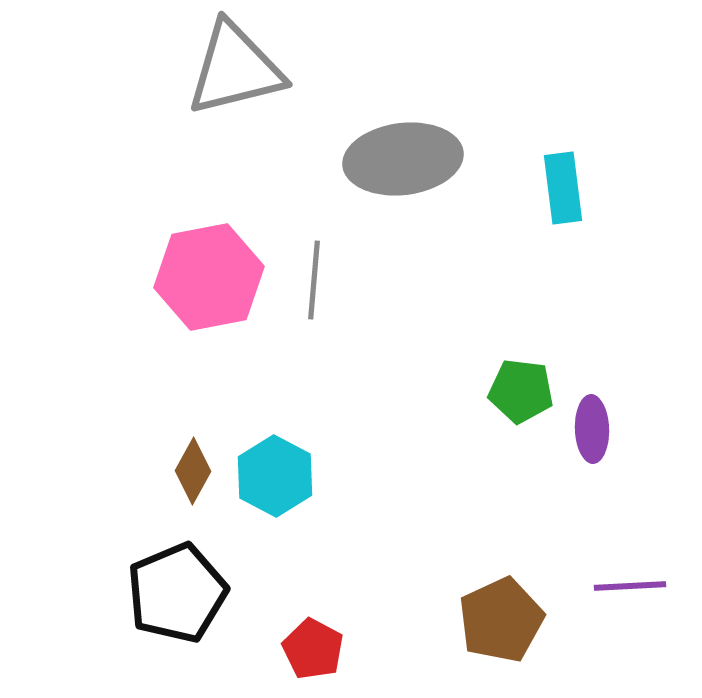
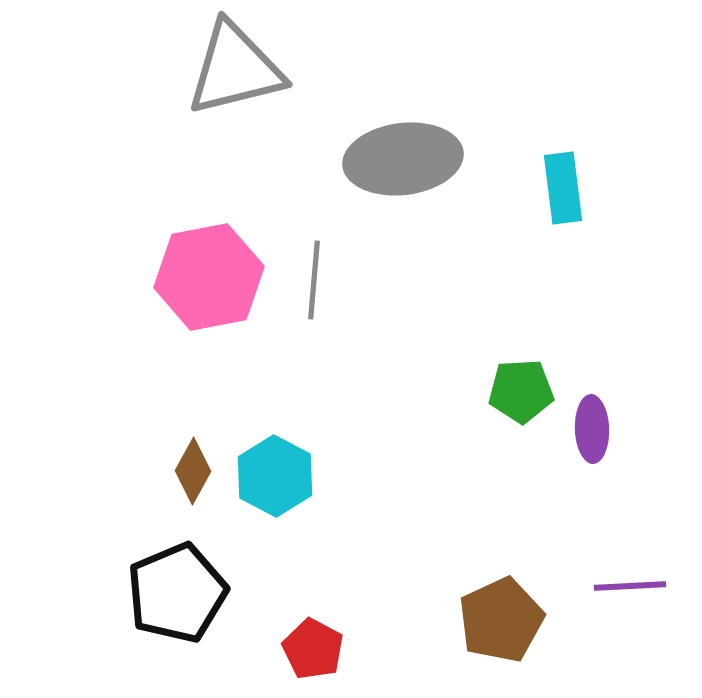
green pentagon: rotated 10 degrees counterclockwise
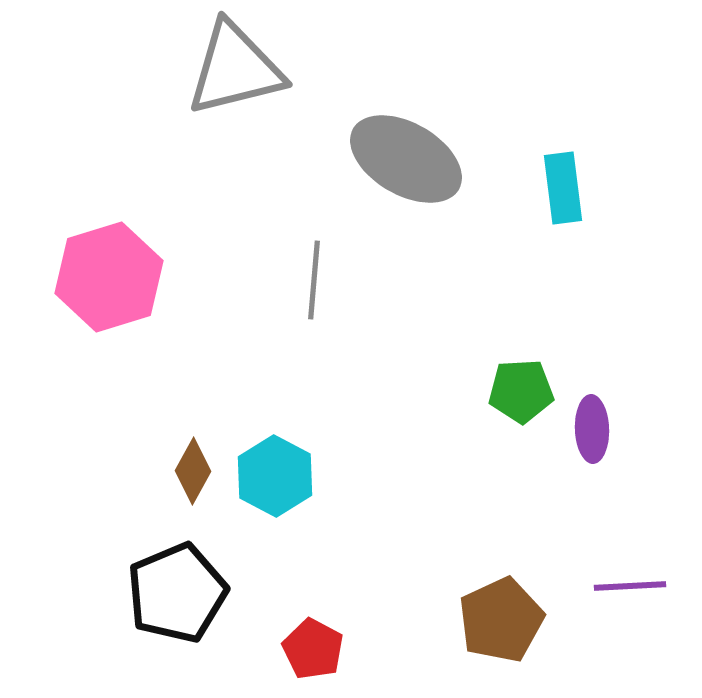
gray ellipse: moved 3 px right; rotated 37 degrees clockwise
pink hexagon: moved 100 px left; rotated 6 degrees counterclockwise
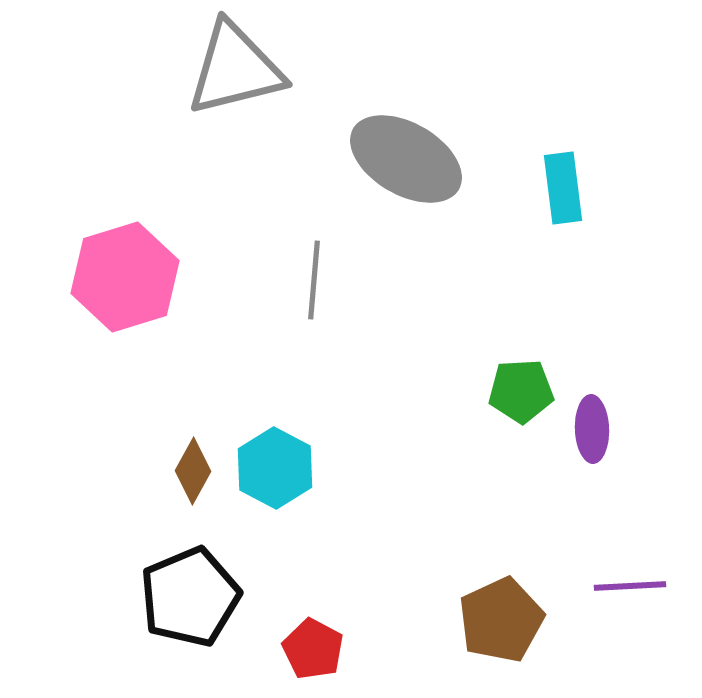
pink hexagon: moved 16 px right
cyan hexagon: moved 8 px up
black pentagon: moved 13 px right, 4 px down
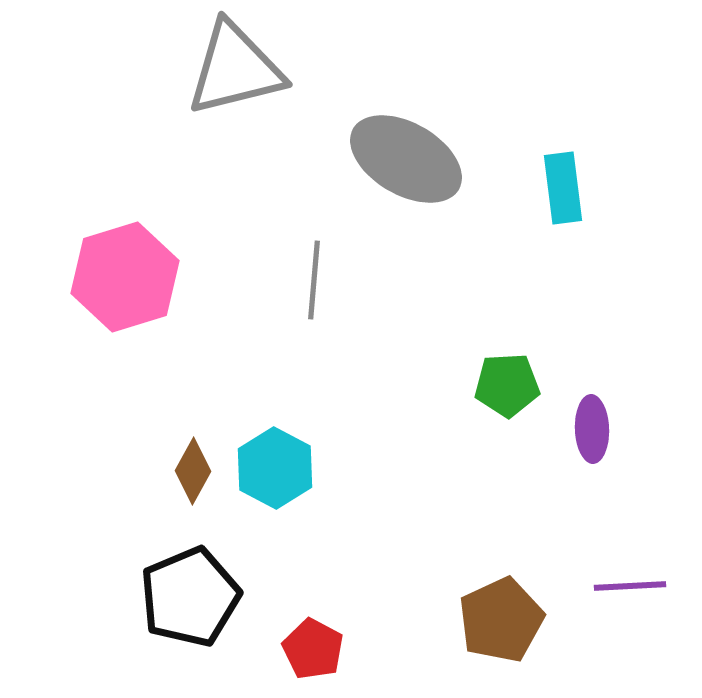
green pentagon: moved 14 px left, 6 px up
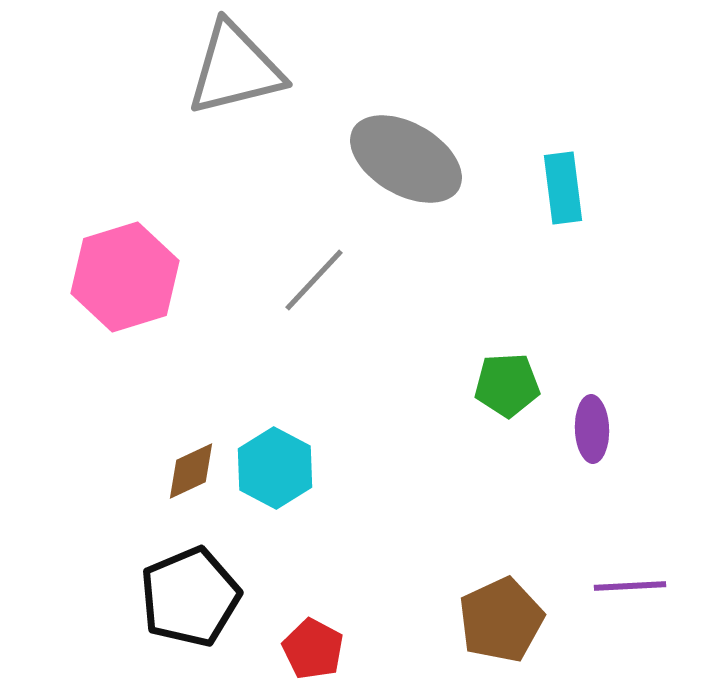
gray line: rotated 38 degrees clockwise
brown diamond: moved 2 px left; rotated 36 degrees clockwise
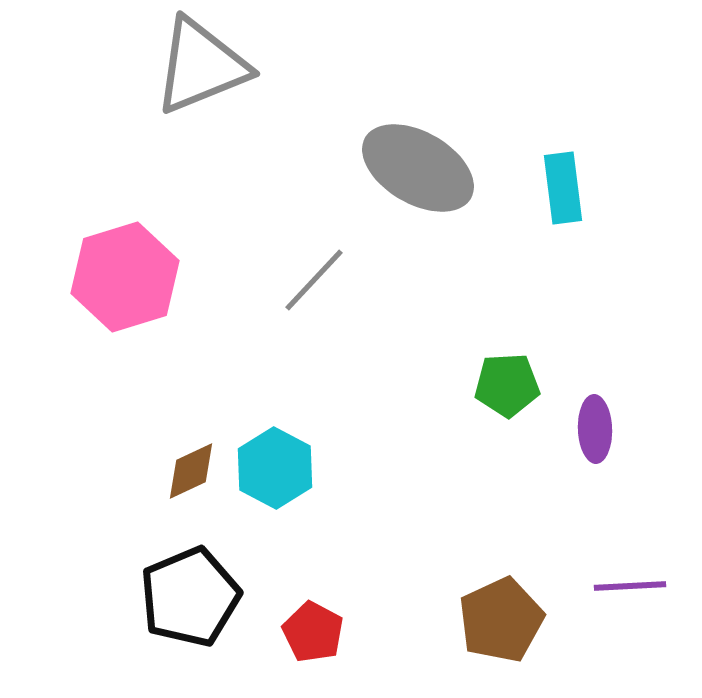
gray triangle: moved 34 px left, 3 px up; rotated 8 degrees counterclockwise
gray ellipse: moved 12 px right, 9 px down
purple ellipse: moved 3 px right
red pentagon: moved 17 px up
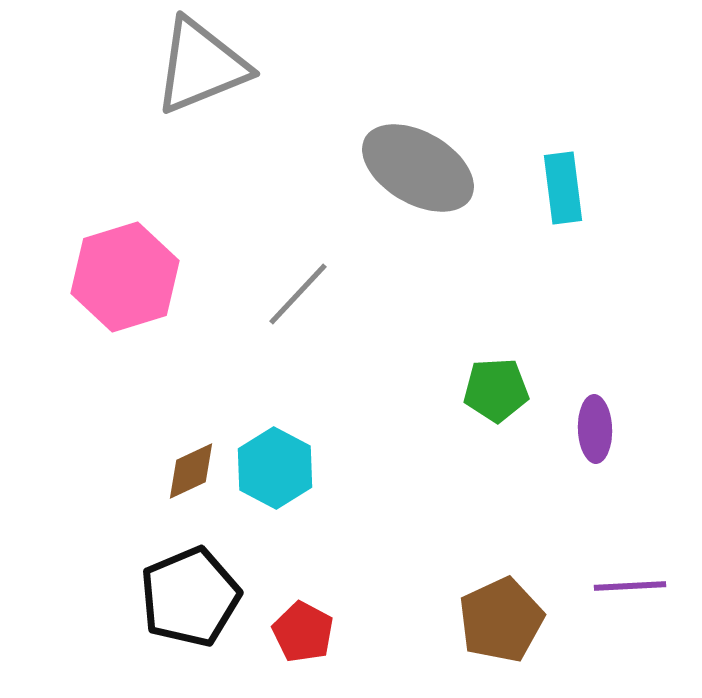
gray line: moved 16 px left, 14 px down
green pentagon: moved 11 px left, 5 px down
red pentagon: moved 10 px left
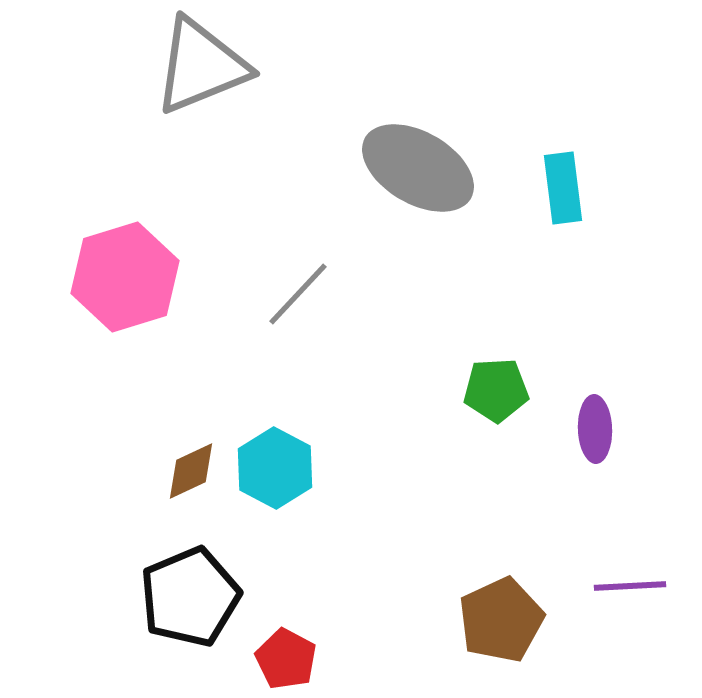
red pentagon: moved 17 px left, 27 px down
